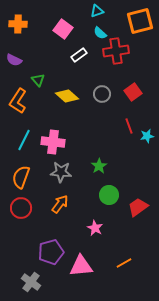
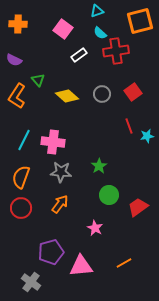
orange L-shape: moved 1 px left, 5 px up
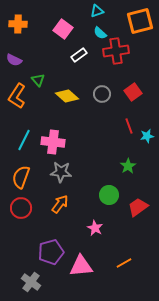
green star: moved 29 px right
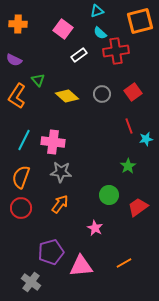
cyan star: moved 1 px left, 3 px down
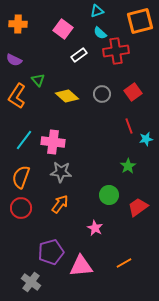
cyan line: rotated 10 degrees clockwise
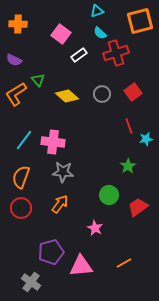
pink square: moved 2 px left, 5 px down
red cross: moved 2 px down; rotated 10 degrees counterclockwise
orange L-shape: moved 1 px left, 2 px up; rotated 25 degrees clockwise
gray star: moved 2 px right
